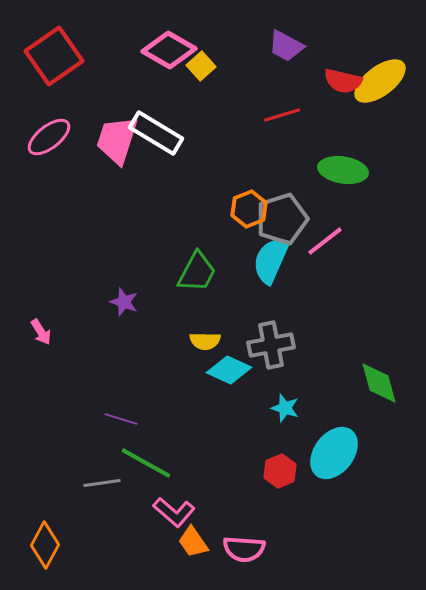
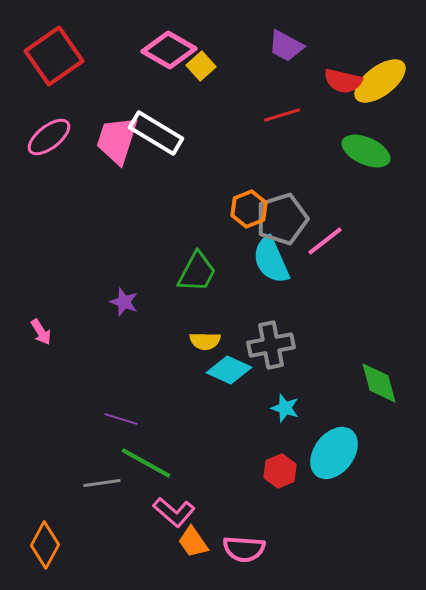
green ellipse: moved 23 px right, 19 px up; rotated 15 degrees clockwise
cyan semicircle: rotated 48 degrees counterclockwise
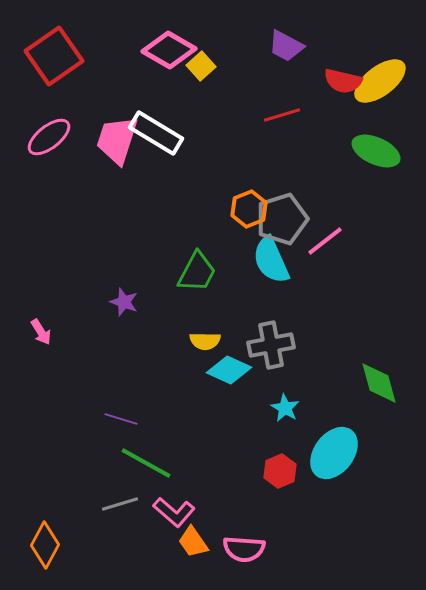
green ellipse: moved 10 px right
cyan star: rotated 12 degrees clockwise
gray line: moved 18 px right, 21 px down; rotated 9 degrees counterclockwise
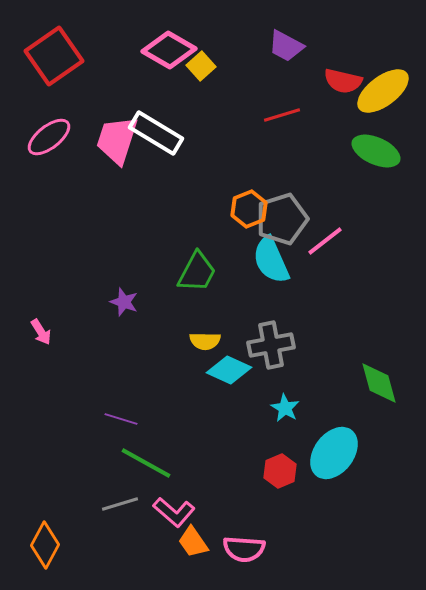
yellow ellipse: moved 3 px right, 10 px down
